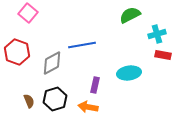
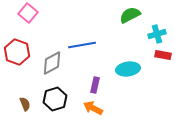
cyan ellipse: moved 1 px left, 4 px up
brown semicircle: moved 4 px left, 3 px down
orange arrow: moved 5 px right, 1 px down; rotated 18 degrees clockwise
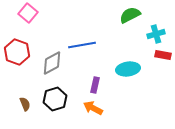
cyan cross: moved 1 px left
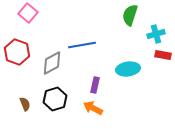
green semicircle: rotated 45 degrees counterclockwise
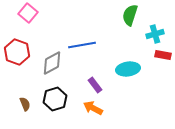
cyan cross: moved 1 px left
purple rectangle: rotated 49 degrees counterclockwise
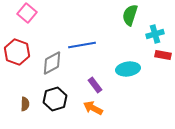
pink square: moved 1 px left
brown semicircle: rotated 24 degrees clockwise
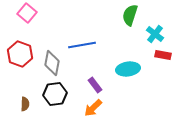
cyan cross: rotated 36 degrees counterclockwise
red hexagon: moved 3 px right, 2 px down
gray diamond: rotated 50 degrees counterclockwise
black hexagon: moved 5 px up; rotated 10 degrees clockwise
orange arrow: rotated 72 degrees counterclockwise
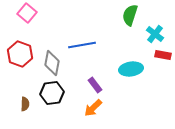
cyan ellipse: moved 3 px right
black hexagon: moved 3 px left, 1 px up
